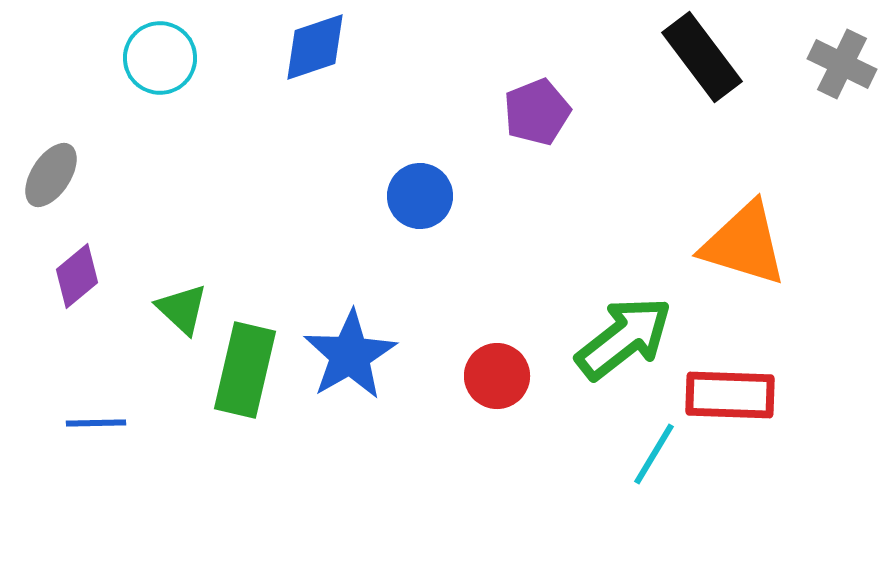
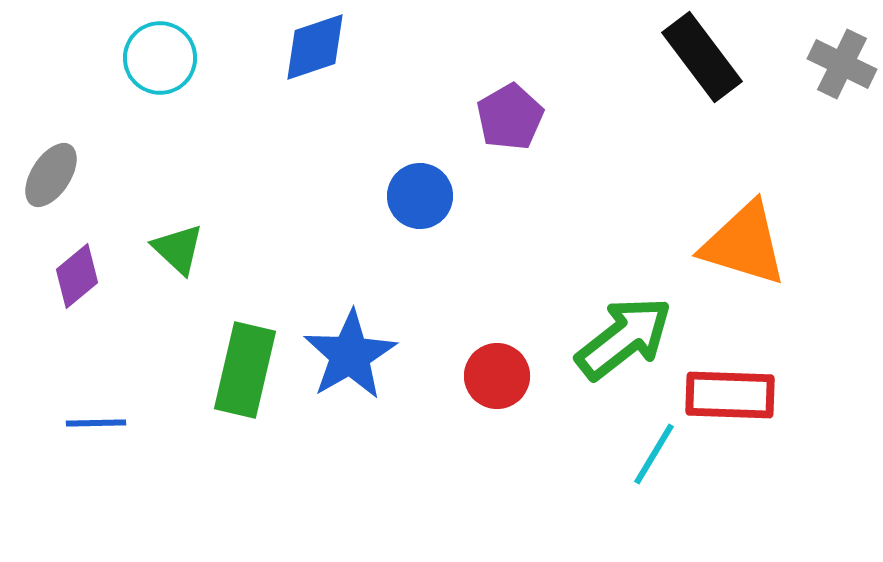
purple pentagon: moved 27 px left, 5 px down; rotated 8 degrees counterclockwise
green triangle: moved 4 px left, 60 px up
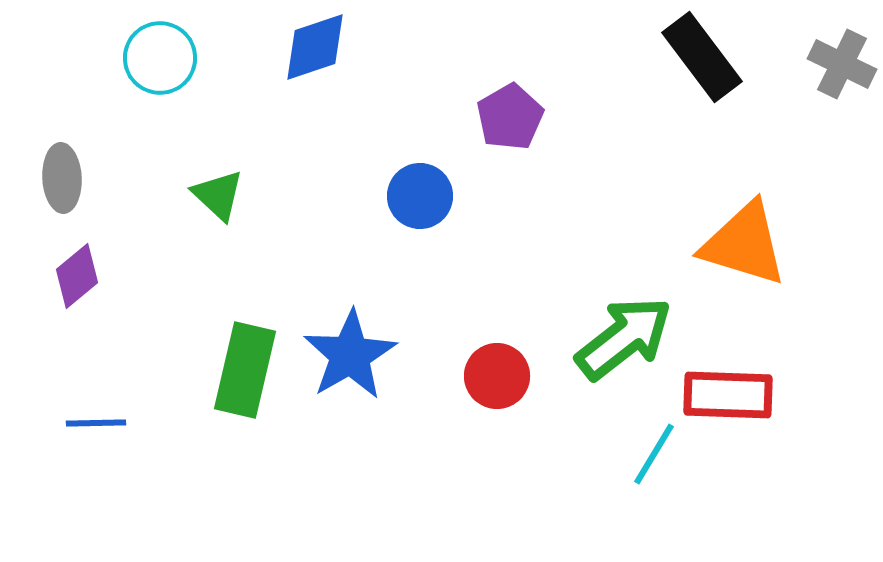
gray ellipse: moved 11 px right, 3 px down; rotated 36 degrees counterclockwise
green triangle: moved 40 px right, 54 px up
red rectangle: moved 2 px left
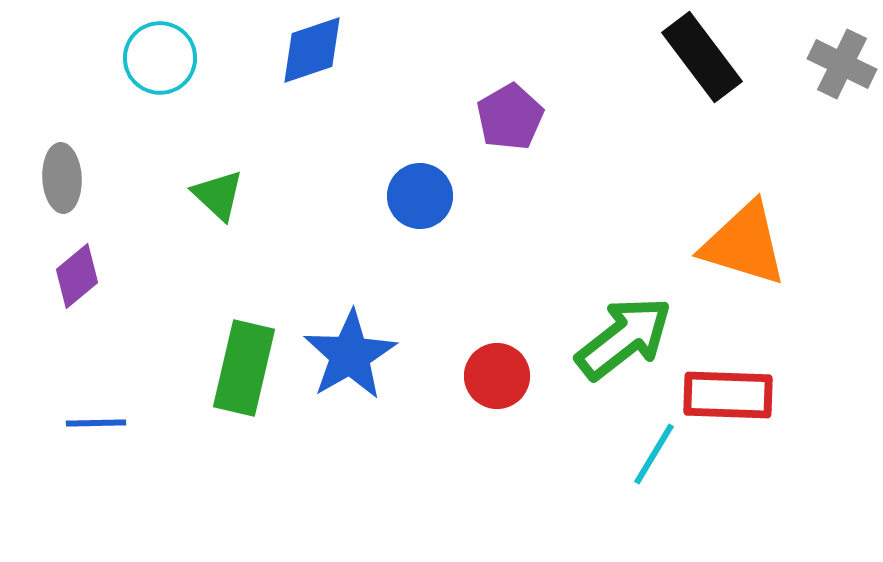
blue diamond: moved 3 px left, 3 px down
green rectangle: moved 1 px left, 2 px up
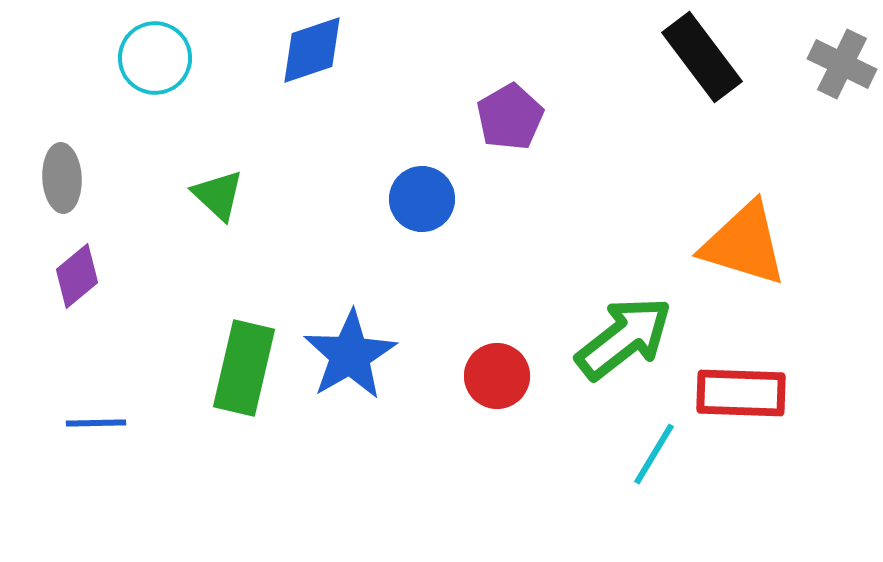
cyan circle: moved 5 px left
blue circle: moved 2 px right, 3 px down
red rectangle: moved 13 px right, 2 px up
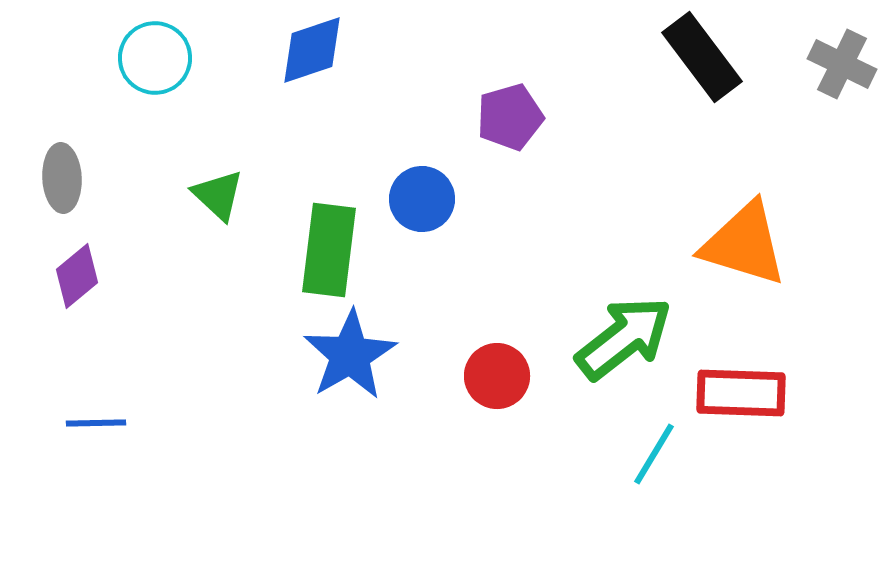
purple pentagon: rotated 14 degrees clockwise
green rectangle: moved 85 px right, 118 px up; rotated 6 degrees counterclockwise
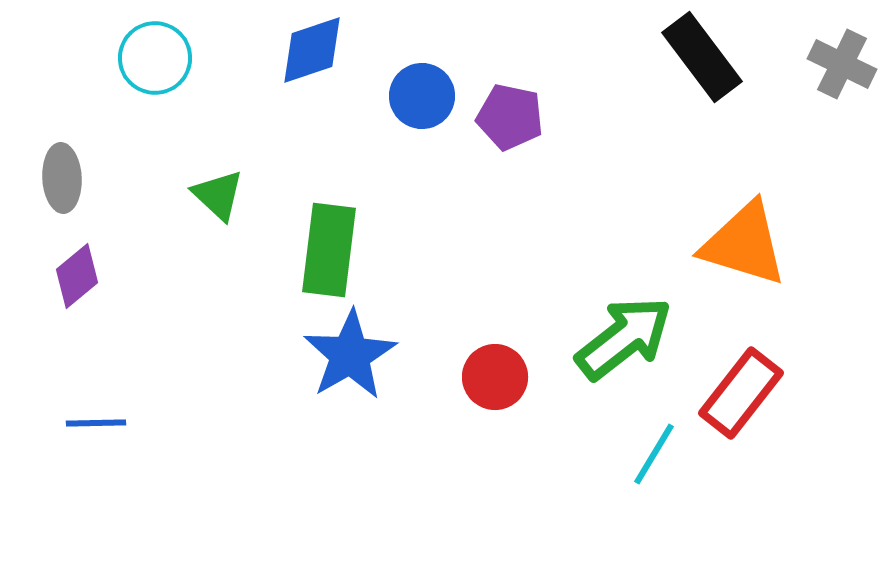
purple pentagon: rotated 28 degrees clockwise
blue circle: moved 103 px up
red circle: moved 2 px left, 1 px down
red rectangle: rotated 54 degrees counterclockwise
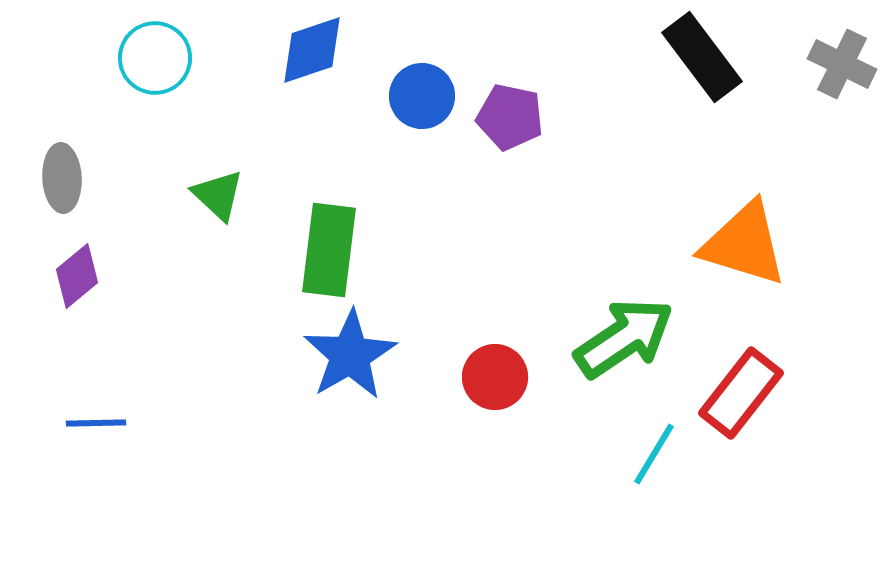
green arrow: rotated 4 degrees clockwise
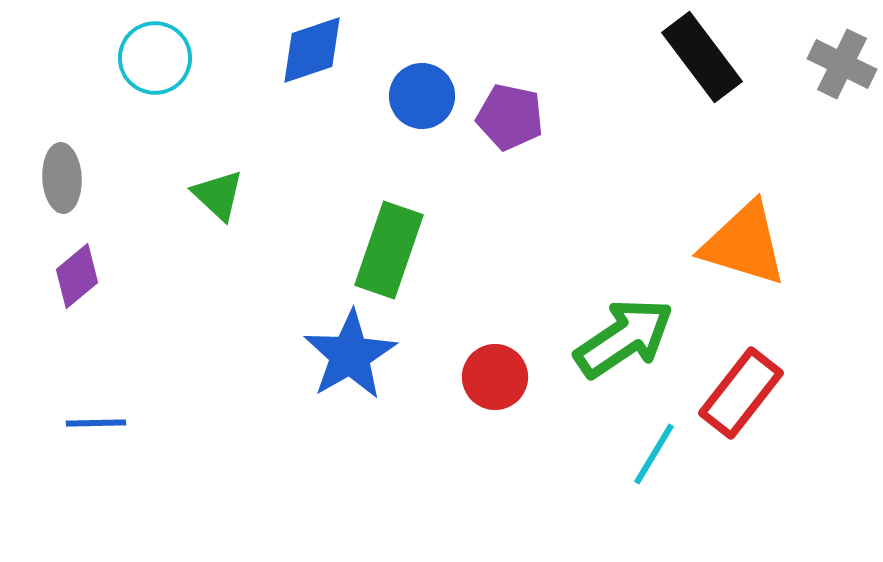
green rectangle: moved 60 px right; rotated 12 degrees clockwise
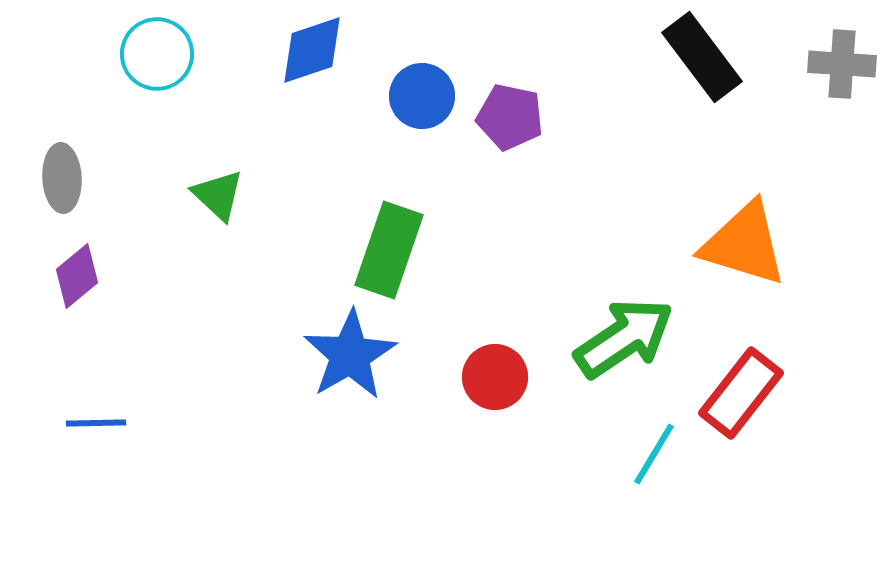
cyan circle: moved 2 px right, 4 px up
gray cross: rotated 22 degrees counterclockwise
